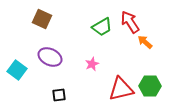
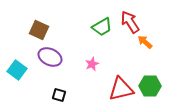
brown square: moved 3 px left, 11 px down
black square: rotated 24 degrees clockwise
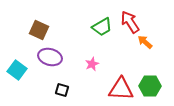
purple ellipse: rotated 10 degrees counterclockwise
red triangle: rotated 16 degrees clockwise
black square: moved 3 px right, 5 px up
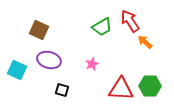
red arrow: moved 1 px up
purple ellipse: moved 1 px left, 3 px down
cyan square: rotated 12 degrees counterclockwise
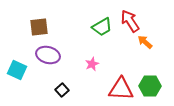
brown square: moved 3 px up; rotated 30 degrees counterclockwise
purple ellipse: moved 1 px left, 5 px up
black square: rotated 32 degrees clockwise
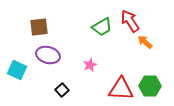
pink star: moved 2 px left, 1 px down
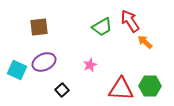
purple ellipse: moved 4 px left, 7 px down; rotated 40 degrees counterclockwise
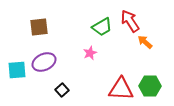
pink star: moved 12 px up
cyan square: rotated 30 degrees counterclockwise
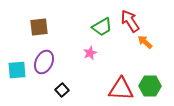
purple ellipse: rotated 40 degrees counterclockwise
